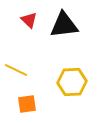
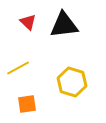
red triangle: moved 1 px left, 2 px down
yellow line: moved 2 px right, 2 px up; rotated 55 degrees counterclockwise
yellow hexagon: rotated 20 degrees clockwise
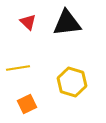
black triangle: moved 3 px right, 2 px up
yellow line: rotated 20 degrees clockwise
orange square: rotated 18 degrees counterclockwise
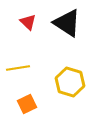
black triangle: rotated 40 degrees clockwise
yellow hexagon: moved 2 px left
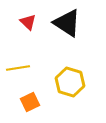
orange square: moved 3 px right, 2 px up
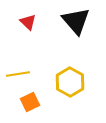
black triangle: moved 9 px right, 2 px up; rotated 16 degrees clockwise
yellow line: moved 6 px down
yellow hexagon: rotated 12 degrees clockwise
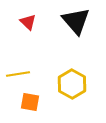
yellow hexagon: moved 2 px right, 2 px down
orange square: rotated 36 degrees clockwise
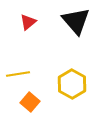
red triangle: rotated 36 degrees clockwise
orange square: rotated 30 degrees clockwise
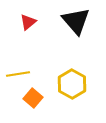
orange square: moved 3 px right, 4 px up
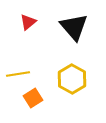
black triangle: moved 2 px left, 6 px down
yellow hexagon: moved 5 px up
orange square: rotated 18 degrees clockwise
